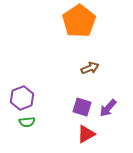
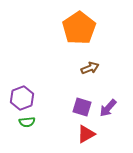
orange pentagon: moved 7 px down
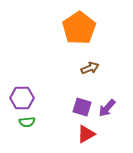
purple hexagon: rotated 20 degrees clockwise
purple arrow: moved 1 px left
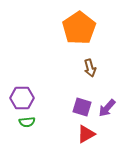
brown arrow: rotated 96 degrees clockwise
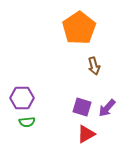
brown arrow: moved 4 px right, 2 px up
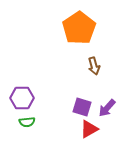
red triangle: moved 3 px right, 5 px up
